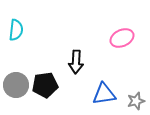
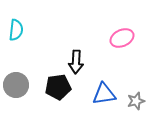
black pentagon: moved 13 px right, 2 px down
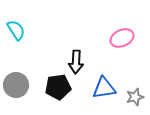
cyan semicircle: rotated 40 degrees counterclockwise
blue triangle: moved 6 px up
gray star: moved 1 px left, 4 px up
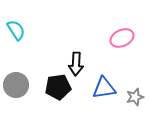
black arrow: moved 2 px down
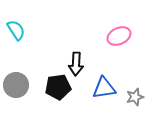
pink ellipse: moved 3 px left, 2 px up
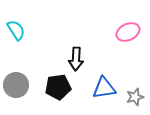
pink ellipse: moved 9 px right, 4 px up
black arrow: moved 5 px up
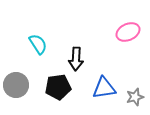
cyan semicircle: moved 22 px right, 14 px down
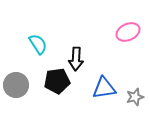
black pentagon: moved 1 px left, 6 px up
